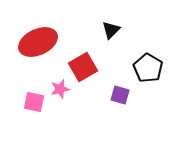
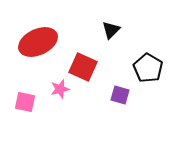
red square: rotated 36 degrees counterclockwise
pink square: moved 9 px left
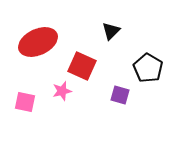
black triangle: moved 1 px down
red square: moved 1 px left, 1 px up
pink star: moved 2 px right, 2 px down
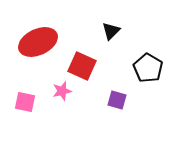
purple square: moved 3 px left, 5 px down
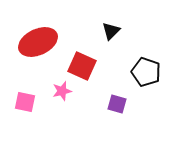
black pentagon: moved 2 px left, 4 px down; rotated 12 degrees counterclockwise
purple square: moved 4 px down
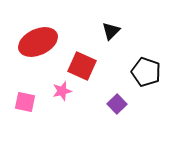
purple square: rotated 30 degrees clockwise
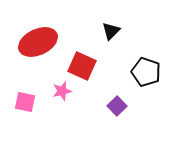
purple square: moved 2 px down
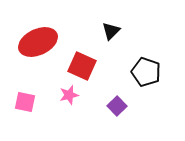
pink star: moved 7 px right, 4 px down
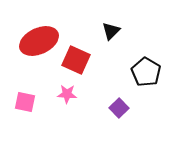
red ellipse: moved 1 px right, 1 px up
red square: moved 6 px left, 6 px up
black pentagon: rotated 12 degrees clockwise
pink star: moved 2 px left, 1 px up; rotated 18 degrees clockwise
purple square: moved 2 px right, 2 px down
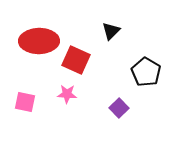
red ellipse: rotated 24 degrees clockwise
